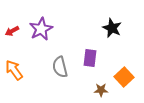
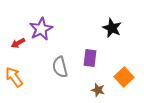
red arrow: moved 6 px right, 12 px down
orange arrow: moved 7 px down
brown star: moved 3 px left; rotated 16 degrees clockwise
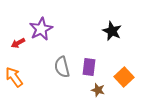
black star: moved 3 px down
purple rectangle: moved 1 px left, 9 px down
gray semicircle: moved 2 px right
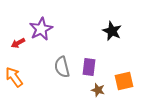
orange square: moved 4 px down; rotated 30 degrees clockwise
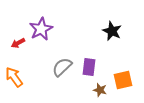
gray semicircle: rotated 60 degrees clockwise
orange square: moved 1 px left, 1 px up
brown star: moved 2 px right
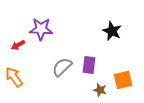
purple star: rotated 30 degrees clockwise
red arrow: moved 2 px down
purple rectangle: moved 2 px up
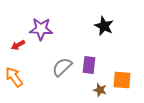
black star: moved 8 px left, 5 px up
orange square: moved 1 px left; rotated 18 degrees clockwise
